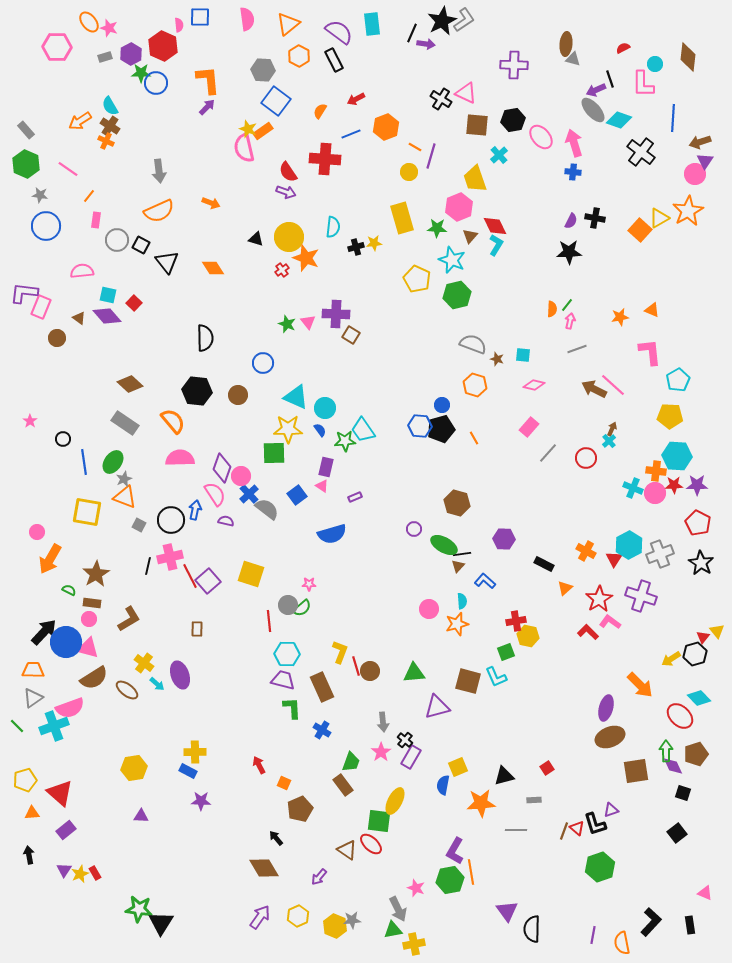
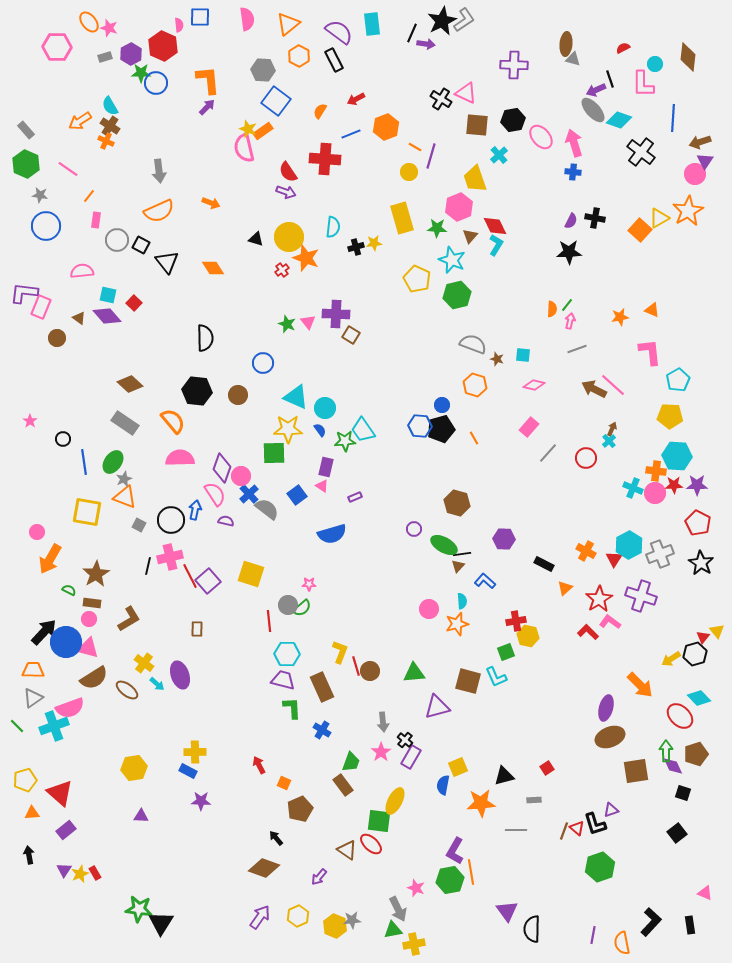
brown diamond at (264, 868): rotated 40 degrees counterclockwise
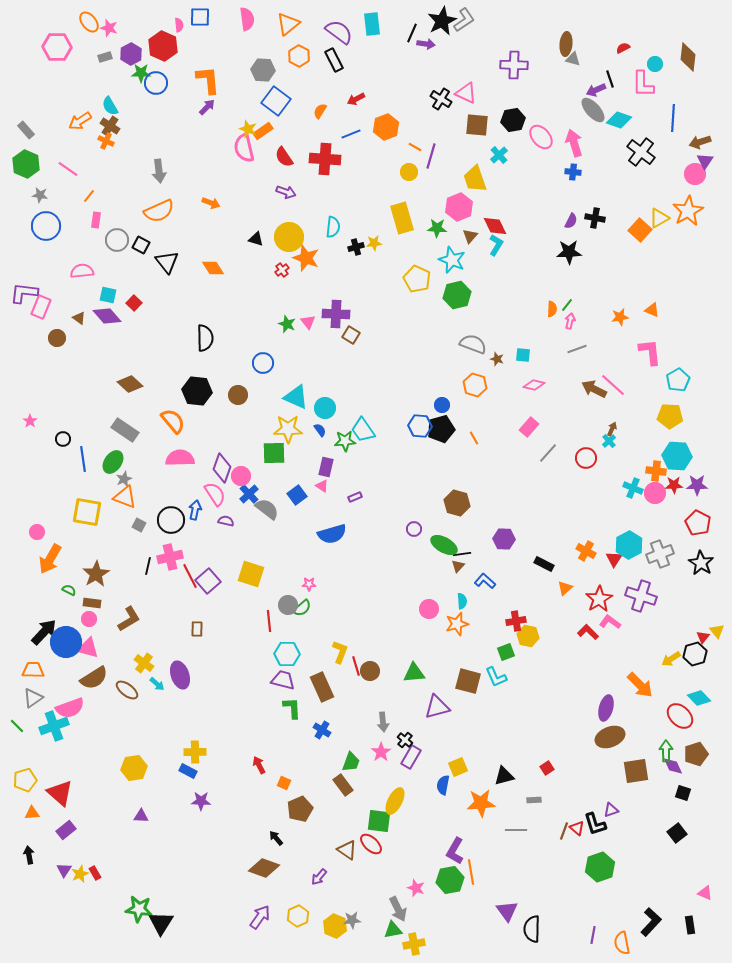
red semicircle at (288, 172): moved 4 px left, 15 px up
gray rectangle at (125, 423): moved 7 px down
blue line at (84, 462): moved 1 px left, 3 px up
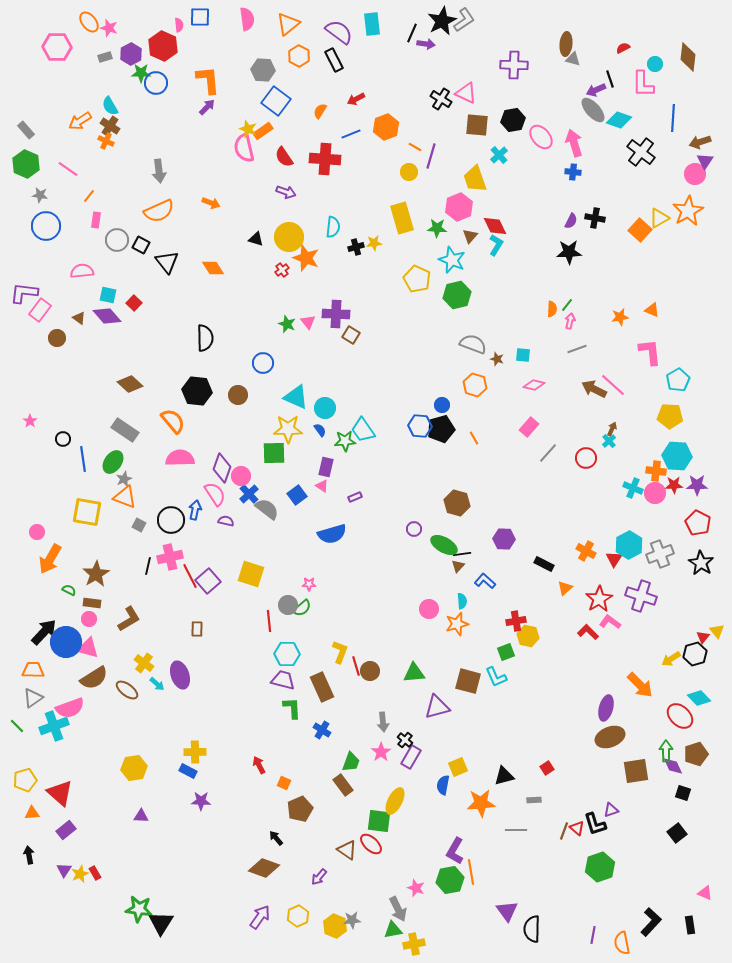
pink rectangle at (41, 307): moved 1 px left, 3 px down; rotated 15 degrees clockwise
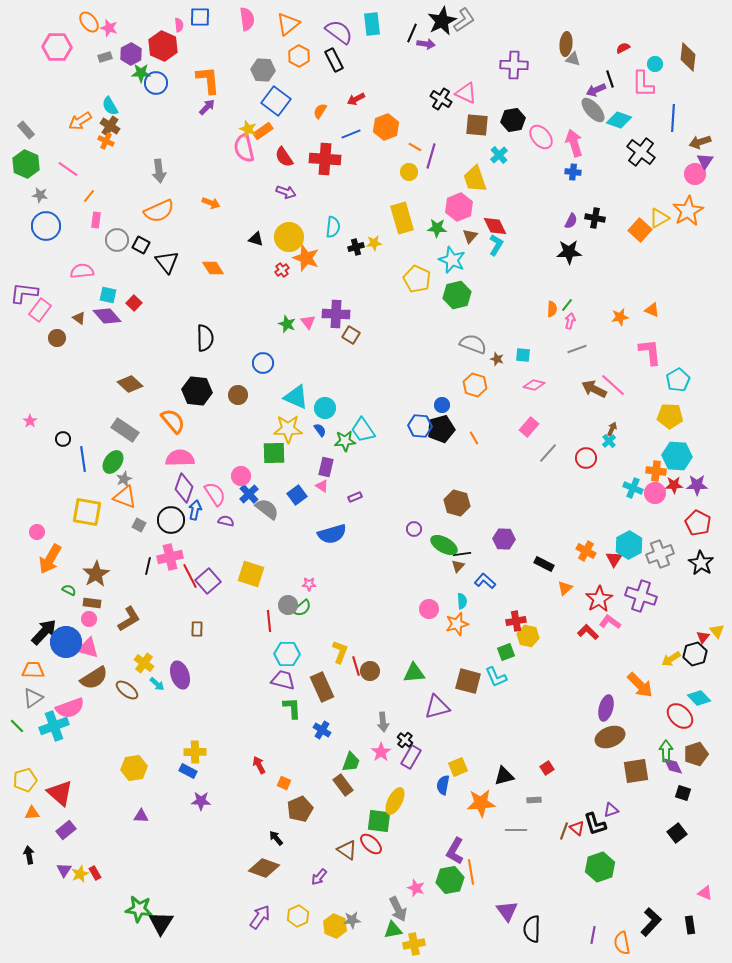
purple diamond at (222, 468): moved 38 px left, 20 px down
